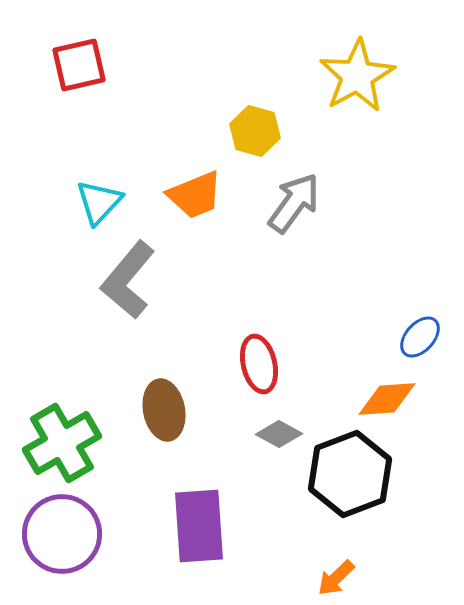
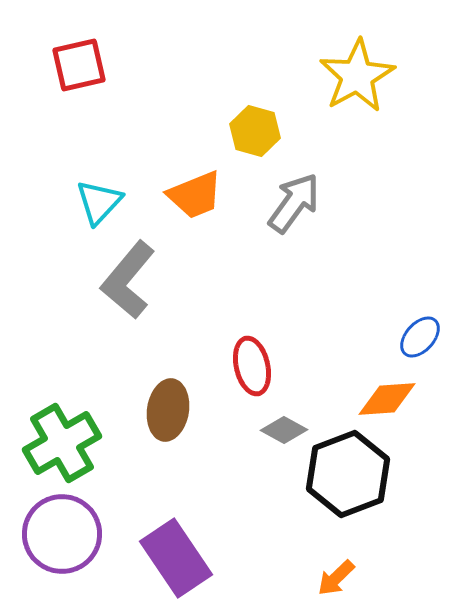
red ellipse: moved 7 px left, 2 px down
brown ellipse: moved 4 px right; rotated 20 degrees clockwise
gray diamond: moved 5 px right, 4 px up
black hexagon: moved 2 px left
purple rectangle: moved 23 px left, 32 px down; rotated 30 degrees counterclockwise
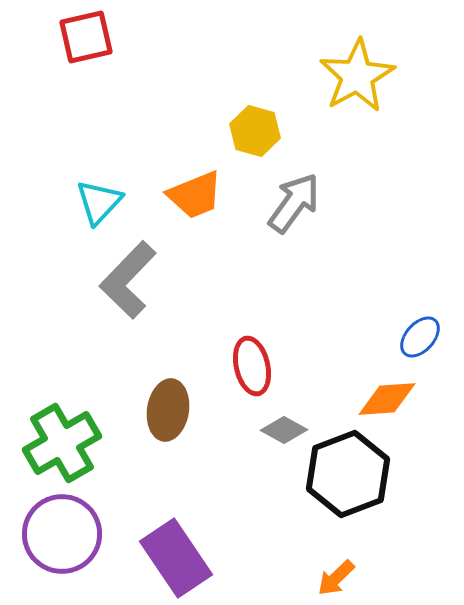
red square: moved 7 px right, 28 px up
gray L-shape: rotated 4 degrees clockwise
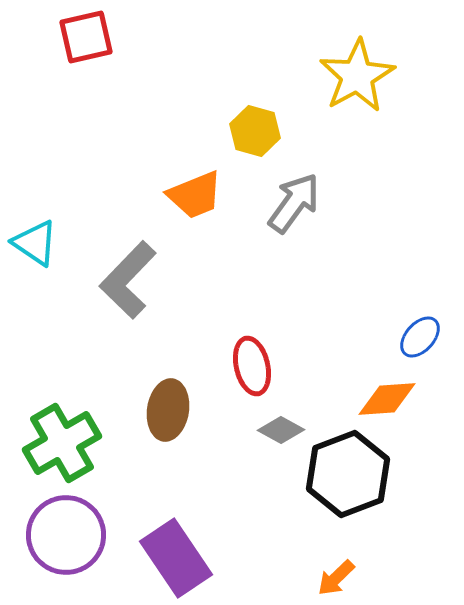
cyan triangle: moved 64 px left, 41 px down; rotated 39 degrees counterclockwise
gray diamond: moved 3 px left
purple circle: moved 4 px right, 1 px down
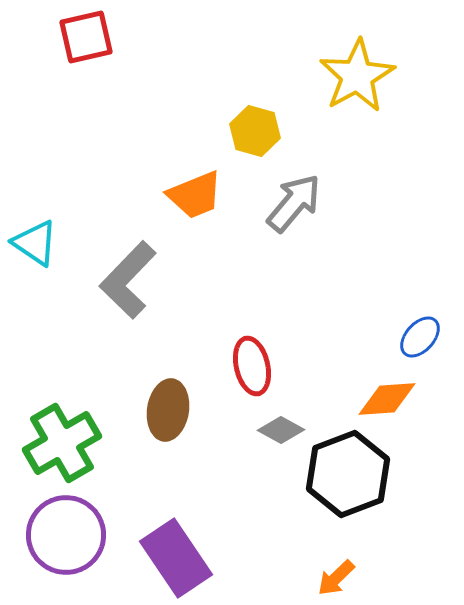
gray arrow: rotated 4 degrees clockwise
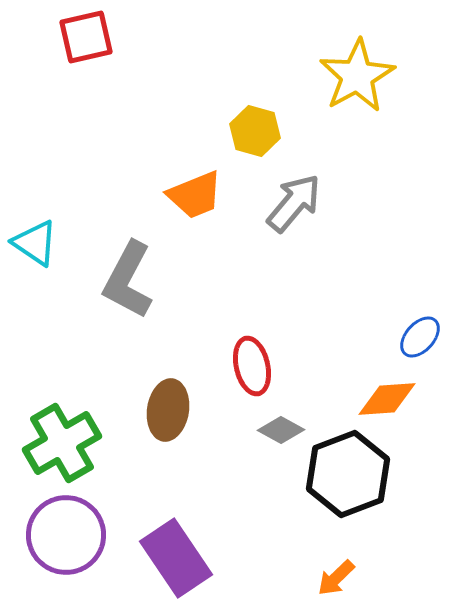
gray L-shape: rotated 16 degrees counterclockwise
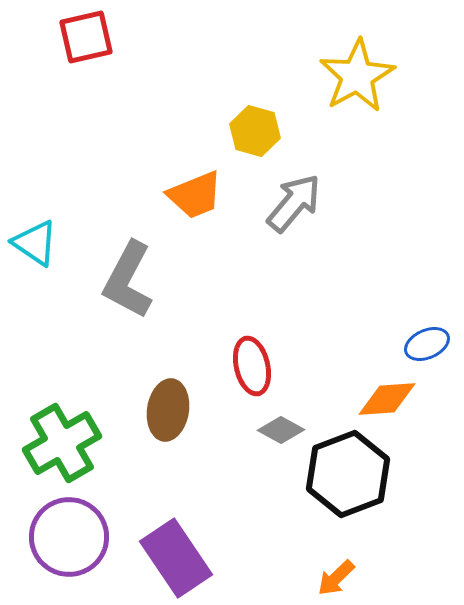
blue ellipse: moved 7 px right, 7 px down; rotated 24 degrees clockwise
purple circle: moved 3 px right, 2 px down
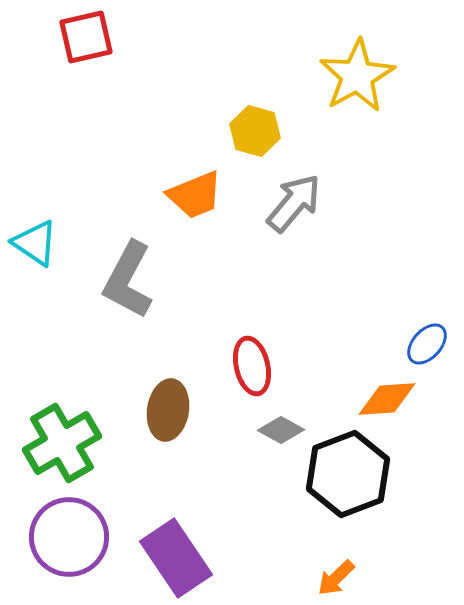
blue ellipse: rotated 24 degrees counterclockwise
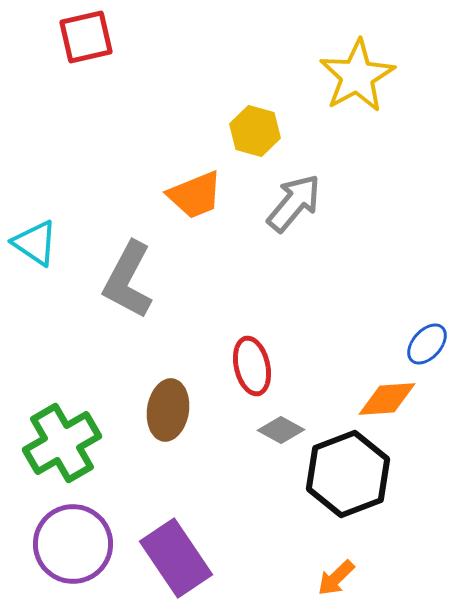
purple circle: moved 4 px right, 7 px down
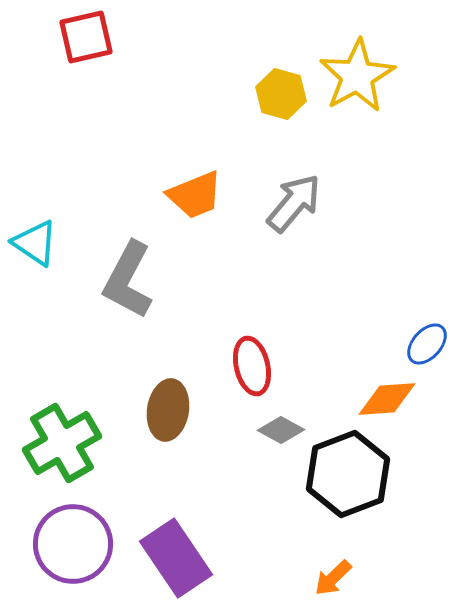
yellow hexagon: moved 26 px right, 37 px up
orange arrow: moved 3 px left
